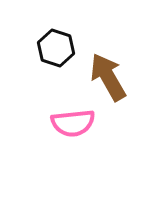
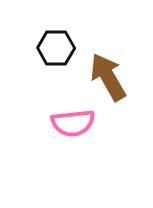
black hexagon: rotated 18 degrees counterclockwise
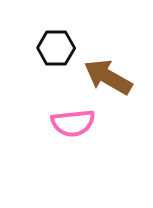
brown arrow: rotated 30 degrees counterclockwise
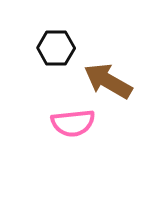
brown arrow: moved 4 px down
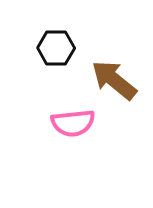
brown arrow: moved 6 px right, 1 px up; rotated 9 degrees clockwise
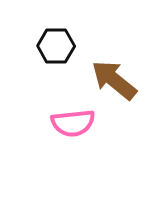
black hexagon: moved 2 px up
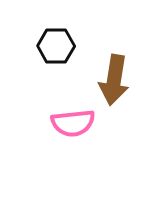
brown arrow: rotated 120 degrees counterclockwise
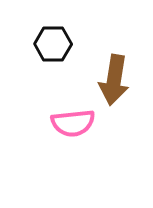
black hexagon: moved 3 px left, 2 px up
